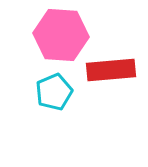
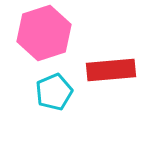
pink hexagon: moved 17 px left, 2 px up; rotated 22 degrees counterclockwise
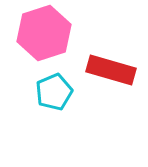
red rectangle: rotated 21 degrees clockwise
